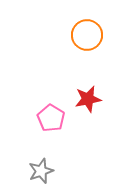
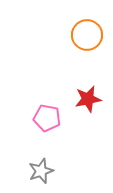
pink pentagon: moved 4 px left; rotated 20 degrees counterclockwise
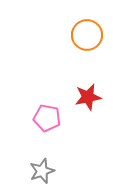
red star: moved 2 px up
gray star: moved 1 px right
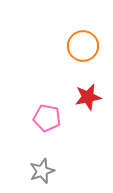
orange circle: moved 4 px left, 11 px down
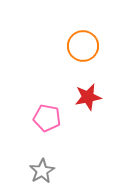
gray star: rotated 10 degrees counterclockwise
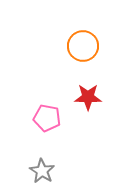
red star: rotated 12 degrees clockwise
gray star: rotated 10 degrees counterclockwise
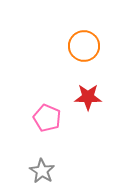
orange circle: moved 1 px right
pink pentagon: rotated 12 degrees clockwise
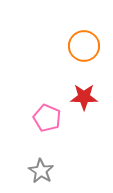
red star: moved 4 px left
gray star: moved 1 px left
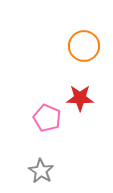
red star: moved 4 px left, 1 px down
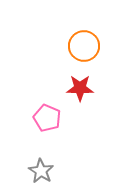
red star: moved 10 px up
